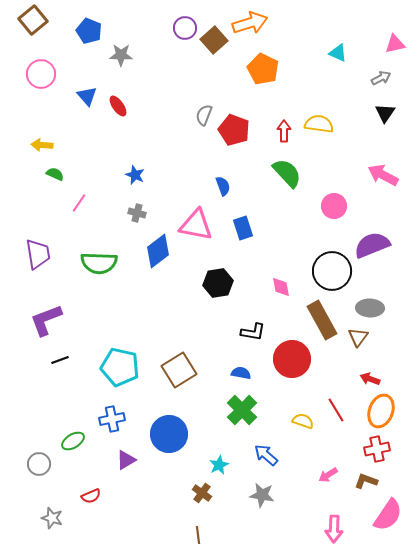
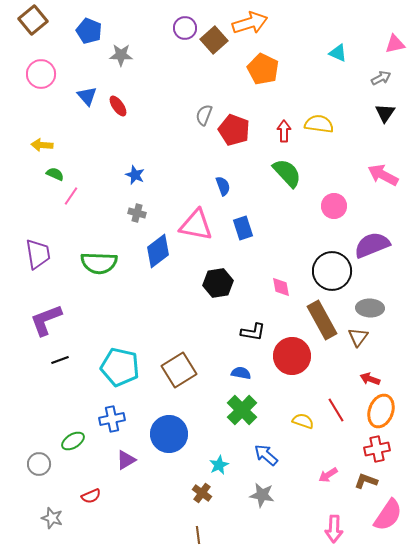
pink line at (79, 203): moved 8 px left, 7 px up
red circle at (292, 359): moved 3 px up
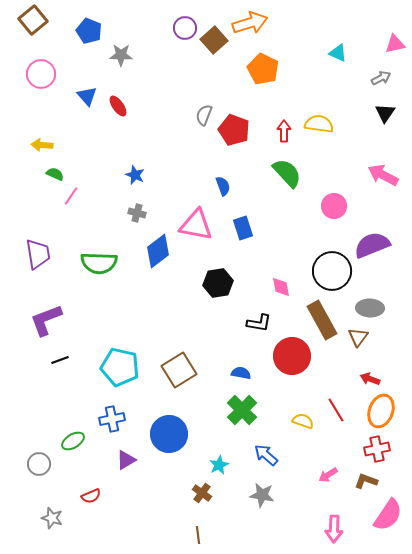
black L-shape at (253, 332): moved 6 px right, 9 px up
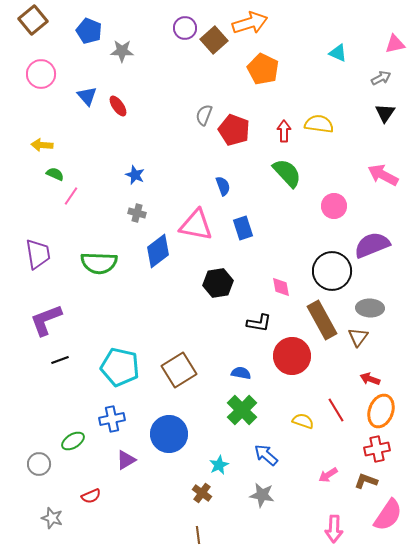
gray star at (121, 55): moved 1 px right, 4 px up
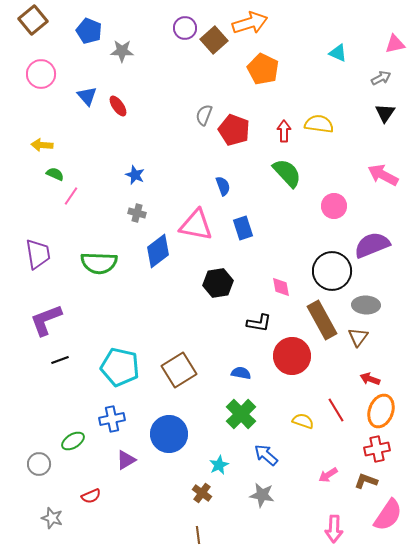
gray ellipse at (370, 308): moved 4 px left, 3 px up
green cross at (242, 410): moved 1 px left, 4 px down
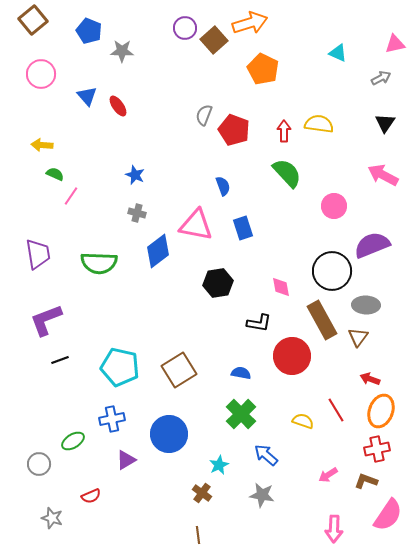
black triangle at (385, 113): moved 10 px down
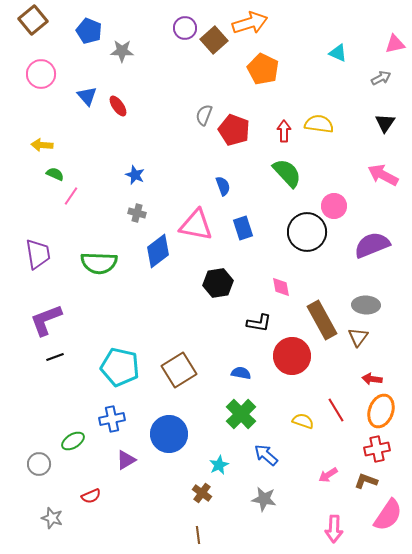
black circle at (332, 271): moved 25 px left, 39 px up
black line at (60, 360): moved 5 px left, 3 px up
red arrow at (370, 379): moved 2 px right; rotated 12 degrees counterclockwise
gray star at (262, 495): moved 2 px right, 4 px down
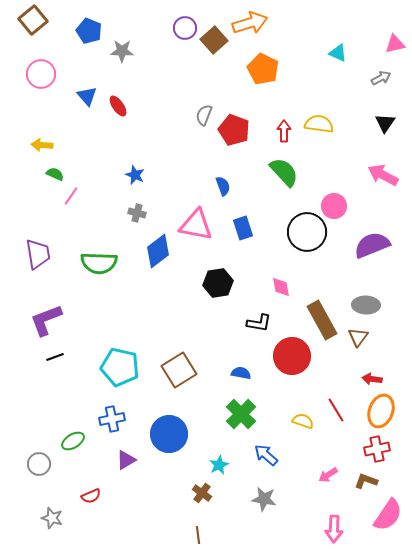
green semicircle at (287, 173): moved 3 px left, 1 px up
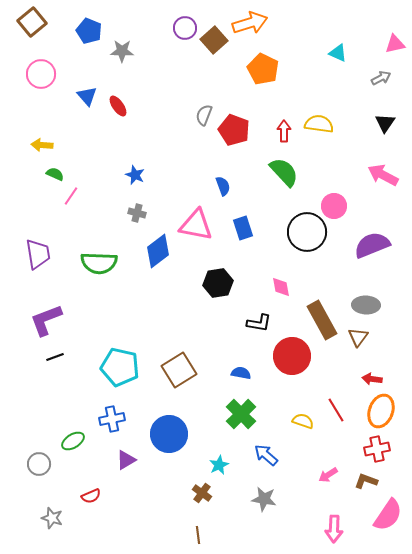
brown square at (33, 20): moved 1 px left, 2 px down
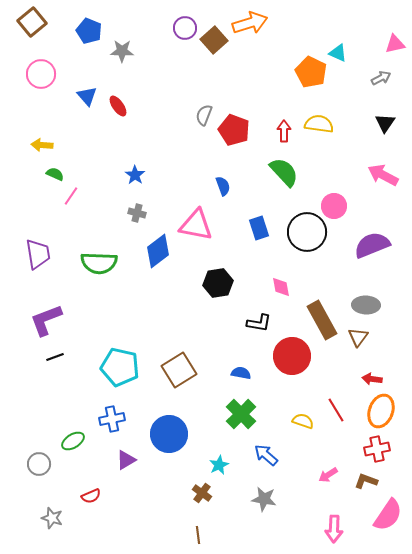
orange pentagon at (263, 69): moved 48 px right, 3 px down
blue star at (135, 175): rotated 12 degrees clockwise
blue rectangle at (243, 228): moved 16 px right
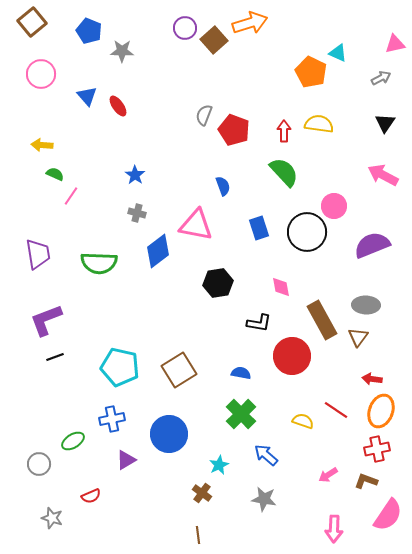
red line at (336, 410): rotated 25 degrees counterclockwise
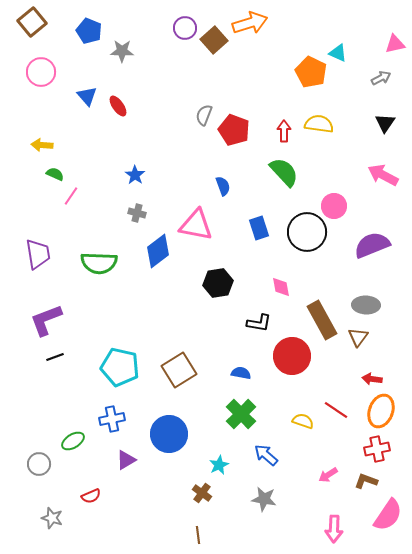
pink circle at (41, 74): moved 2 px up
